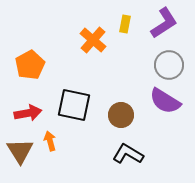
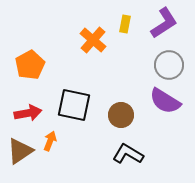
orange arrow: rotated 36 degrees clockwise
brown triangle: rotated 28 degrees clockwise
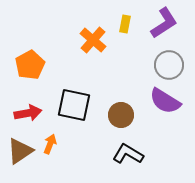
orange arrow: moved 3 px down
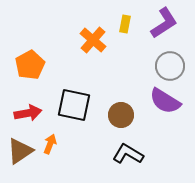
gray circle: moved 1 px right, 1 px down
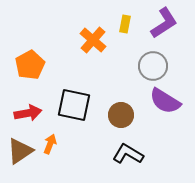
gray circle: moved 17 px left
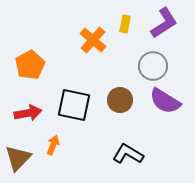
brown circle: moved 1 px left, 15 px up
orange arrow: moved 3 px right, 1 px down
brown triangle: moved 2 px left, 7 px down; rotated 12 degrees counterclockwise
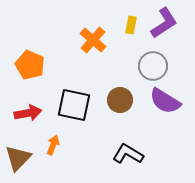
yellow rectangle: moved 6 px right, 1 px down
orange pentagon: rotated 20 degrees counterclockwise
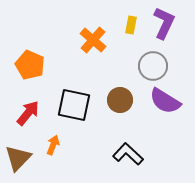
purple L-shape: rotated 32 degrees counterclockwise
red arrow: rotated 40 degrees counterclockwise
black L-shape: rotated 12 degrees clockwise
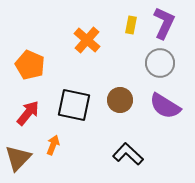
orange cross: moved 6 px left
gray circle: moved 7 px right, 3 px up
purple semicircle: moved 5 px down
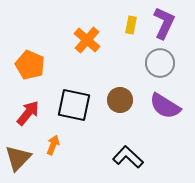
black L-shape: moved 3 px down
